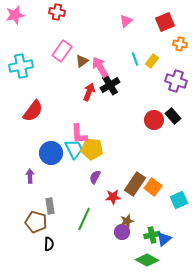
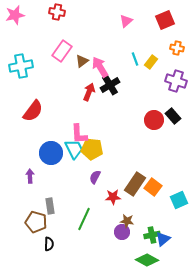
red square: moved 2 px up
orange cross: moved 3 px left, 4 px down
yellow rectangle: moved 1 px left, 1 px down
brown star: rotated 24 degrees clockwise
blue triangle: moved 1 px left
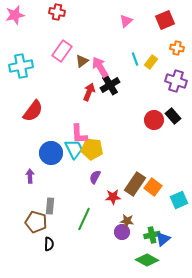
gray rectangle: rotated 14 degrees clockwise
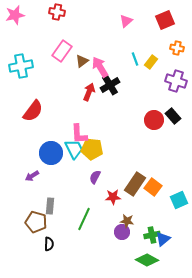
purple arrow: moved 2 px right; rotated 120 degrees counterclockwise
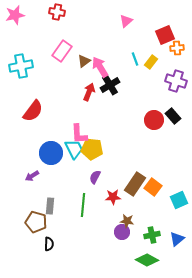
red square: moved 15 px down
orange cross: rotated 16 degrees counterclockwise
brown triangle: moved 2 px right
green line: moved 1 px left, 14 px up; rotated 20 degrees counterclockwise
blue triangle: moved 14 px right
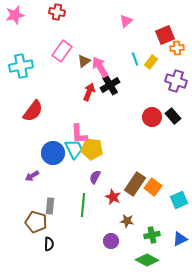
red circle: moved 2 px left, 3 px up
blue circle: moved 2 px right
red star: rotated 28 degrees clockwise
purple circle: moved 11 px left, 9 px down
blue triangle: moved 3 px right; rotated 14 degrees clockwise
